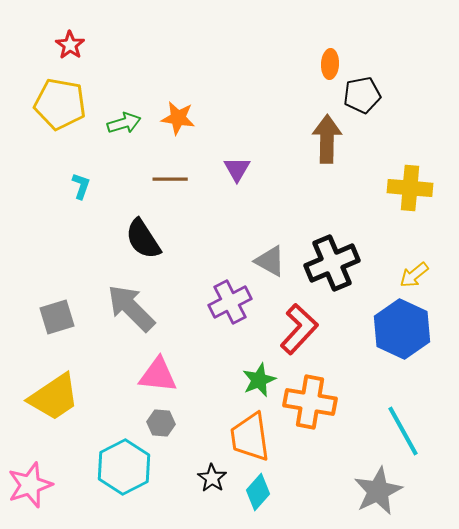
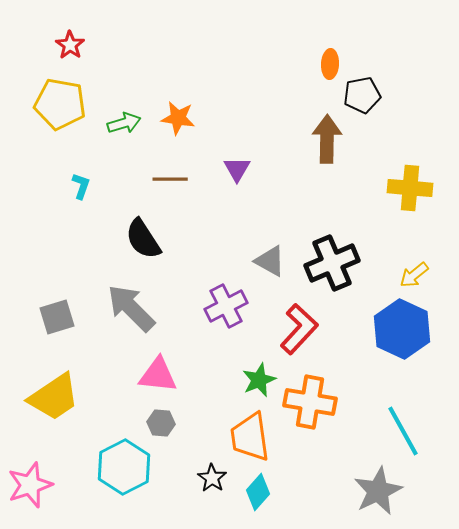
purple cross: moved 4 px left, 4 px down
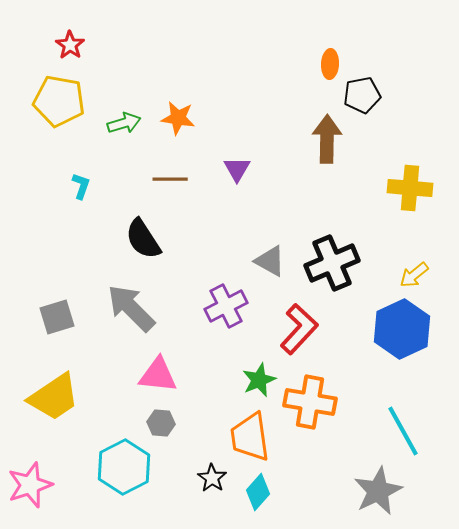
yellow pentagon: moved 1 px left, 3 px up
blue hexagon: rotated 10 degrees clockwise
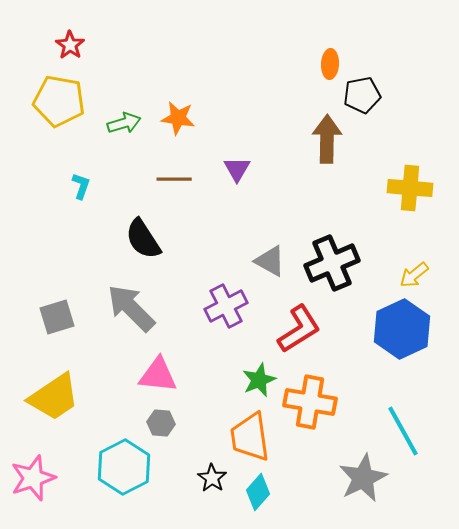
brown line: moved 4 px right
red L-shape: rotated 15 degrees clockwise
pink star: moved 3 px right, 7 px up
gray star: moved 15 px left, 13 px up
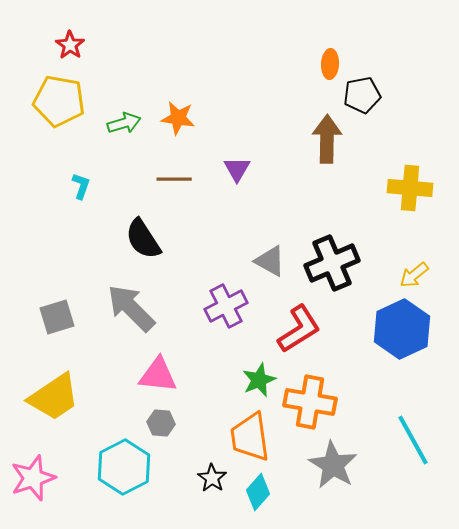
cyan line: moved 10 px right, 9 px down
gray star: moved 30 px left, 13 px up; rotated 15 degrees counterclockwise
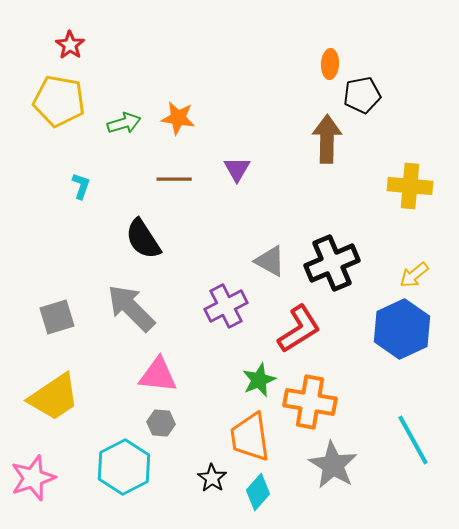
yellow cross: moved 2 px up
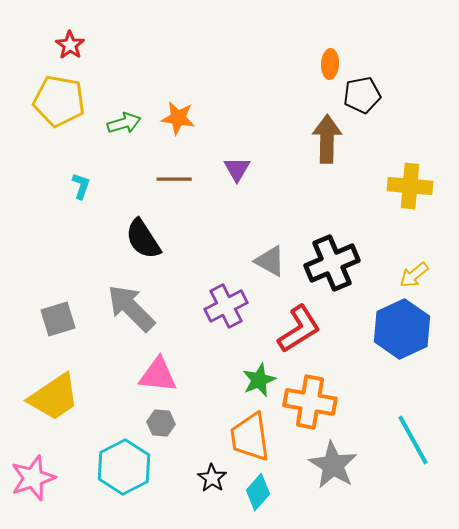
gray square: moved 1 px right, 2 px down
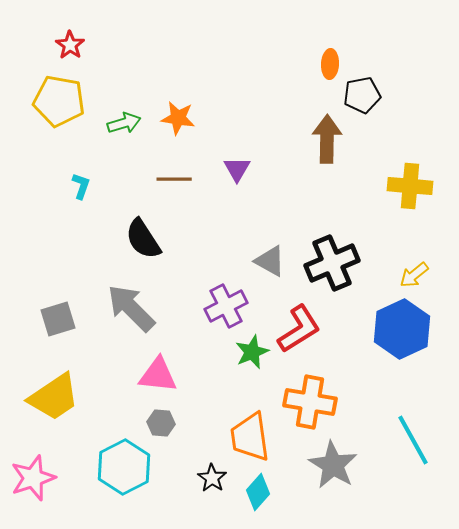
green star: moved 7 px left, 28 px up
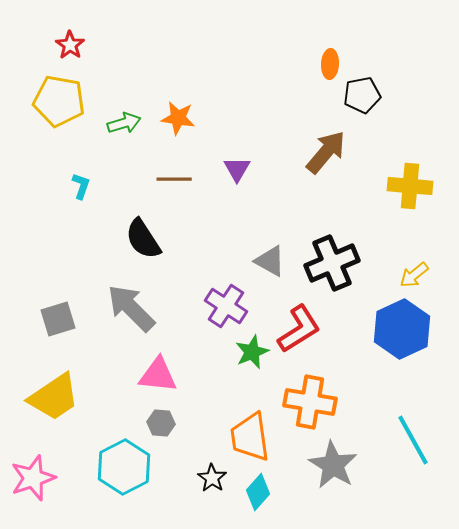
brown arrow: moved 1 px left, 13 px down; rotated 39 degrees clockwise
purple cross: rotated 30 degrees counterclockwise
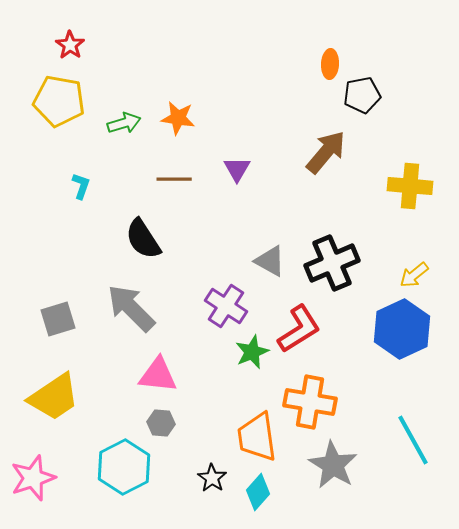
orange trapezoid: moved 7 px right
